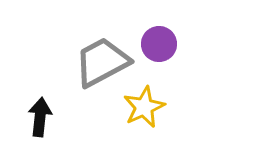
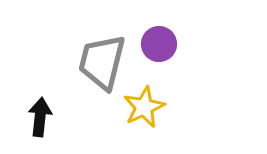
gray trapezoid: rotated 48 degrees counterclockwise
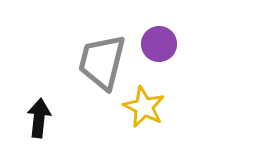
yellow star: rotated 21 degrees counterclockwise
black arrow: moved 1 px left, 1 px down
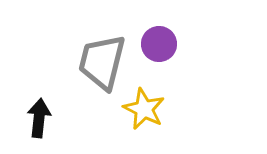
yellow star: moved 2 px down
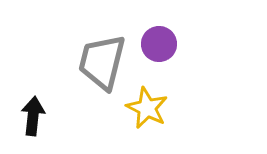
yellow star: moved 3 px right, 1 px up
black arrow: moved 6 px left, 2 px up
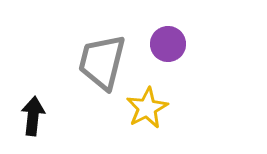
purple circle: moved 9 px right
yellow star: rotated 18 degrees clockwise
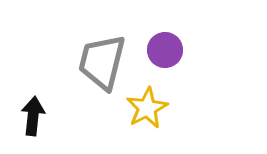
purple circle: moved 3 px left, 6 px down
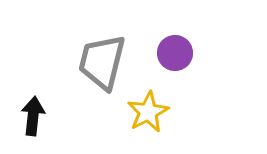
purple circle: moved 10 px right, 3 px down
yellow star: moved 1 px right, 4 px down
